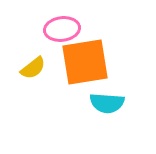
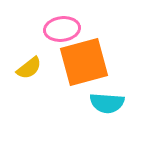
orange square: moved 1 px left; rotated 6 degrees counterclockwise
yellow semicircle: moved 4 px left
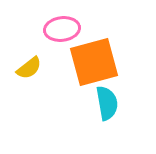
orange square: moved 10 px right
cyan semicircle: rotated 104 degrees counterclockwise
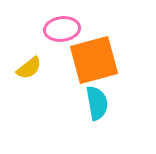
orange square: moved 2 px up
cyan semicircle: moved 10 px left
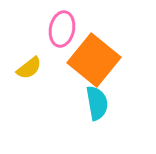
pink ellipse: rotated 72 degrees counterclockwise
orange square: rotated 36 degrees counterclockwise
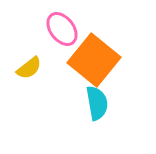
pink ellipse: rotated 48 degrees counterclockwise
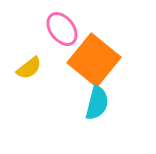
cyan semicircle: rotated 24 degrees clockwise
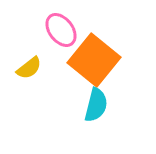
pink ellipse: moved 1 px left, 1 px down
cyan semicircle: moved 1 px left, 2 px down
